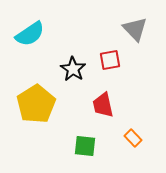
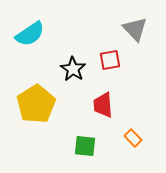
red trapezoid: rotated 8 degrees clockwise
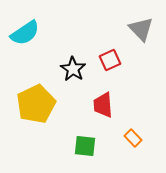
gray triangle: moved 6 px right
cyan semicircle: moved 5 px left, 1 px up
red square: rotated 15 degrees counterclockwise
yellow pentagon: rotated 6 degrees clockwise
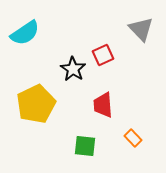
red square: moved 7 px left, 5 px up
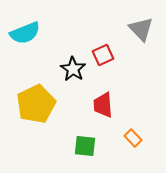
cyan semicircle: rotated 12 degrees clockwise
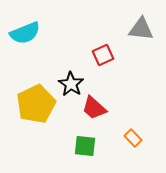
gray triangle: rotated 40 degrees counterclockwise
black star: moved 2 px left, 15 px down
red trapezoid: moved 9 px left, 3 px down; rotated 44 degrees counterclockwise
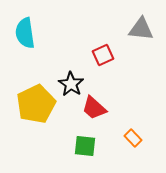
cyan semicircle: rotated 104 degrees clockwise
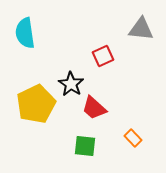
red square: moved 1 px down
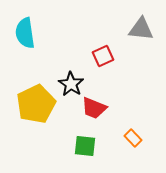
red trapezoid: rotated 20 degrees counterclockwise
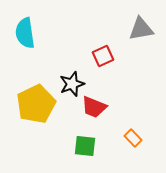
gray triangle: rotated 16 degrees counterclockwise
black star: moved 1 px right; rotated 20 degrees clockwise
red trapezoid: moved 1 px up
